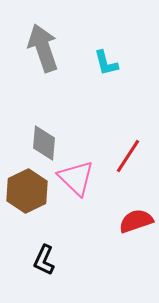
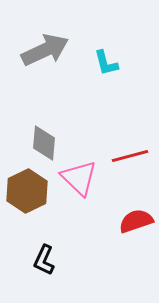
gray arrow: moved 2 px right, 2 px down; rotated 84 degrees clockwise
red line: moved 2 px right; rotated 42 degrees clockwise
pink triangle: moved 3 px right
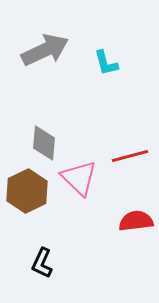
red semicircle: rotated 12 degrees clockwise
black L-shape: moved 2 px left, 3 px down
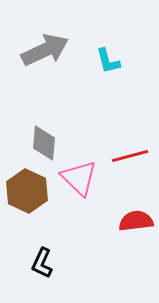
cyan L-shape: moved 2 px right, 2 px up
brown hexagon: rotated 9 degrees counterclockwise
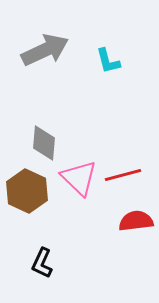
red line: moved 7 px left, 19 px down
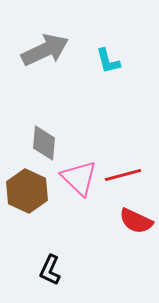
red semicircle: rotated 148 degrees counterclockwise
black L-shape: moved 8 px right, 7 px down
